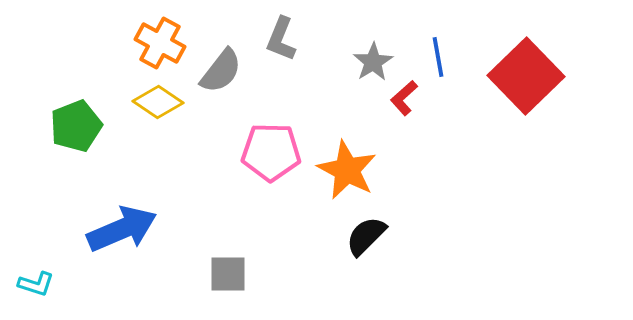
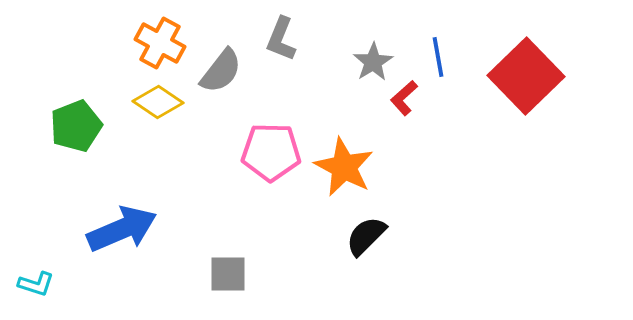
orange star: moved 3 px left, 3 px up
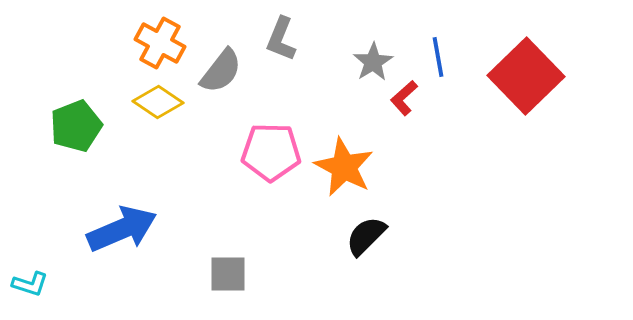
cyan L-shape: moved 6 px left
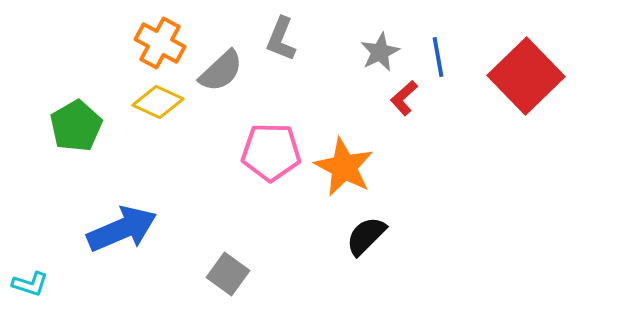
gray star: moved 7 px right, 10 px up; rotated 6 degrees clockwise
gray semicircle: rotated 9 degrees clockwise
yellow diamond: rotated 9 degrees counterclockwise
green pentagon: rotated 9 degrees counterclockwise
gray square: rotated 36 degrees clockwise
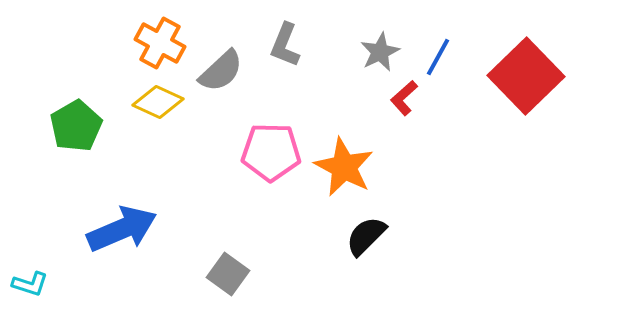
gray L-shape: moved 4 px right, 6 px down
blue line: rotated 39 degrees clockwise
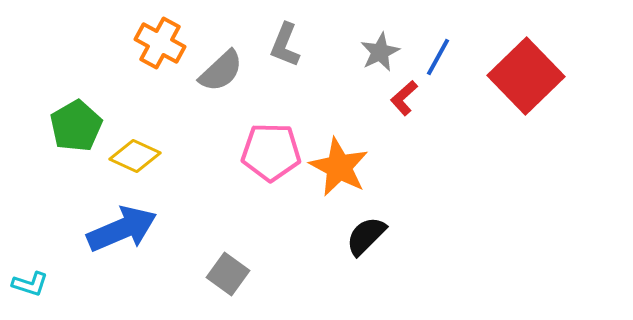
yellow diamond: moved 23 px left, 54 px down
orange star: moved 5 px left
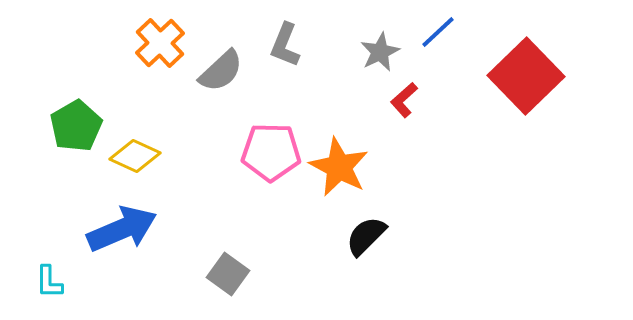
orange cross: rotated 18 degrees clockwise
blue line: moved 25 px up; rotated 18 degrees clockwise
red L-shape: moved 2 px down
cyan L-shape: moved 19 px right, 2 px up; rotated 72 degrees clockwise
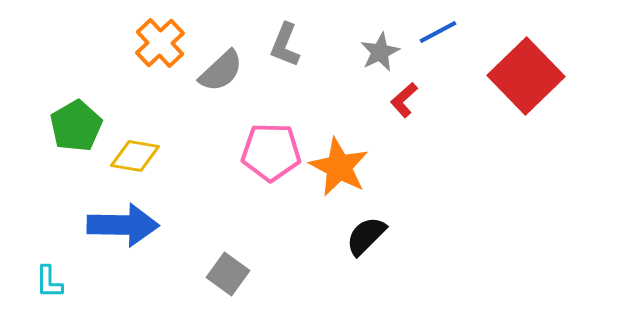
blue line: rotated 15 degrees clockwise
yellow diamond: rotated 15 degrees counterclockwise
blue arrow: moved 1 px right, 4 px up; rotated 24 degrees clockwise
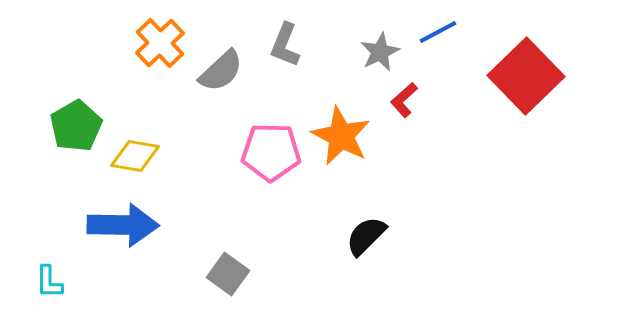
orange star: moved 2 px right, 31 px up
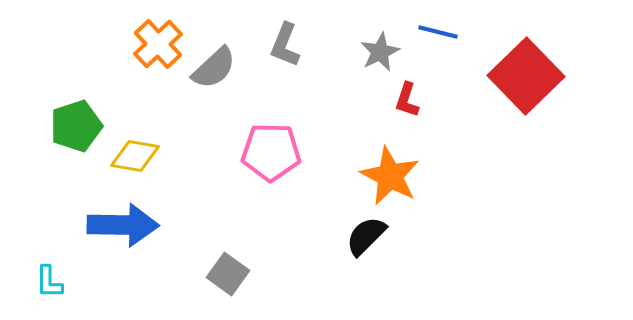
blue line: rotated 42 degrees clockwise
orange cross: moved 2 px left, 1 px down
gray semicircle: moved 7 px left, 3 px up
red L-shape: moved 3 px right; rotated 30 degrees counterclockwise
green pentagon: rotated 12 degrees clockwise
orange star: moved 49 px right, 40 px down
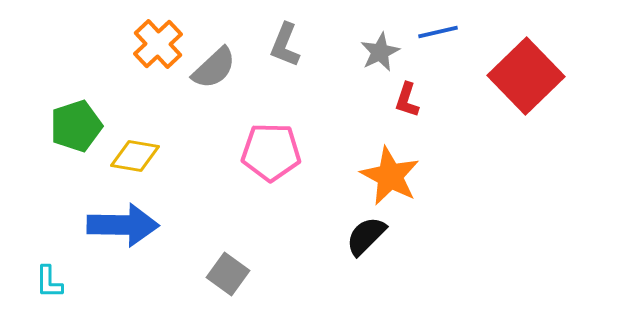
blue line: rotated 27 degrees counterclockwise
